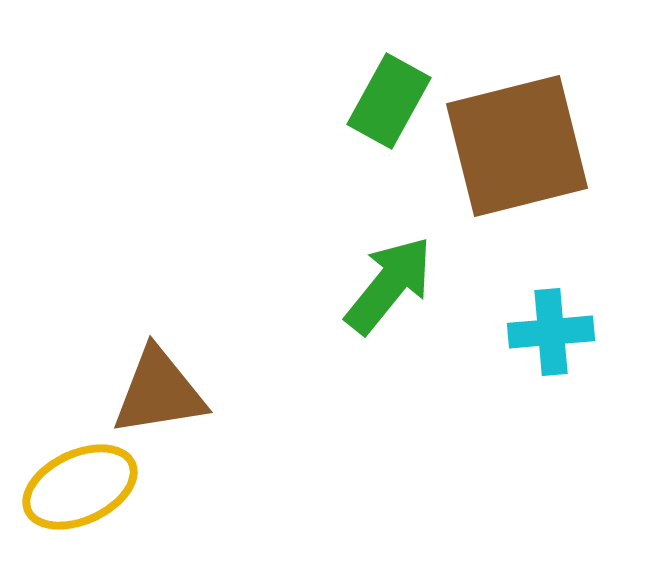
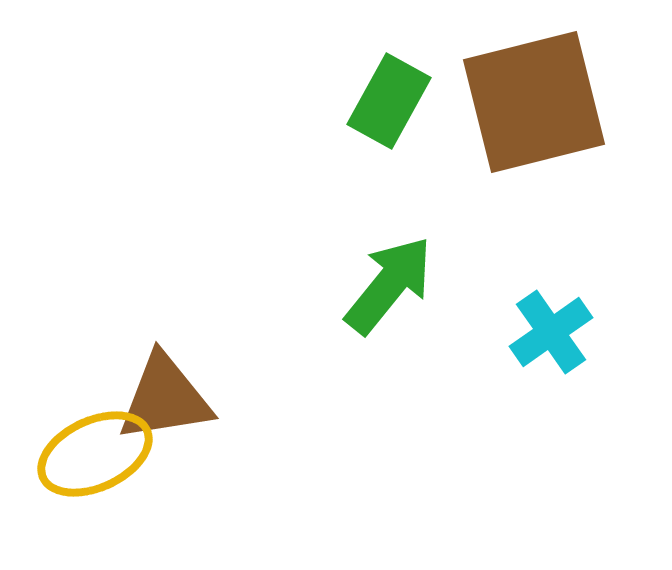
brown square: moved 17 px right, 44 px up
cyan cross: rotated 30 degrees counterclockwise
brown triangle: moved 6 px right, 6 px down
yellow ellipse: moved 15 px right, 33 px up
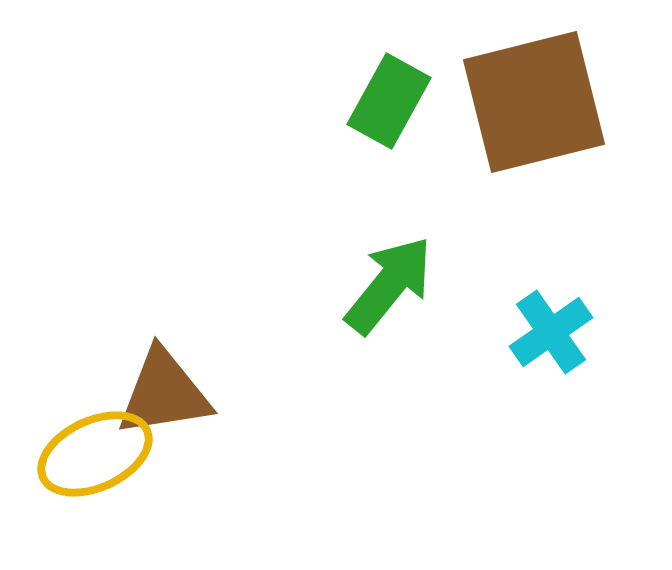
brown triangle: moved 1 px left, 5 px up
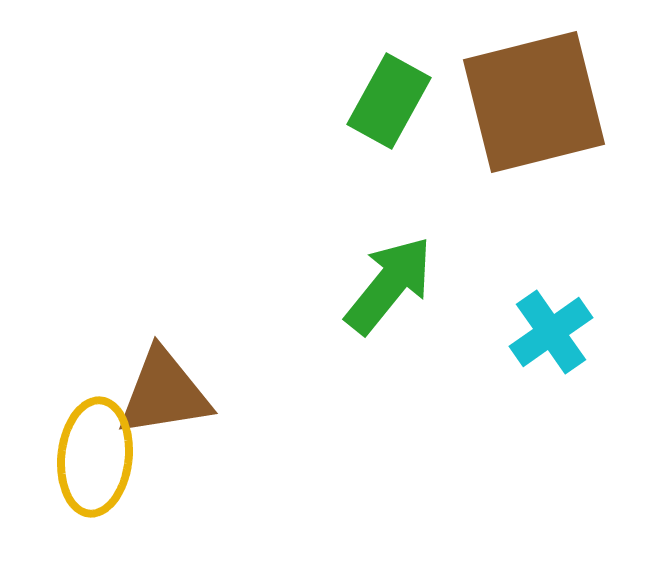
yellow ellipse: moved 3 px down; rotated 59 degrees counterclockwise
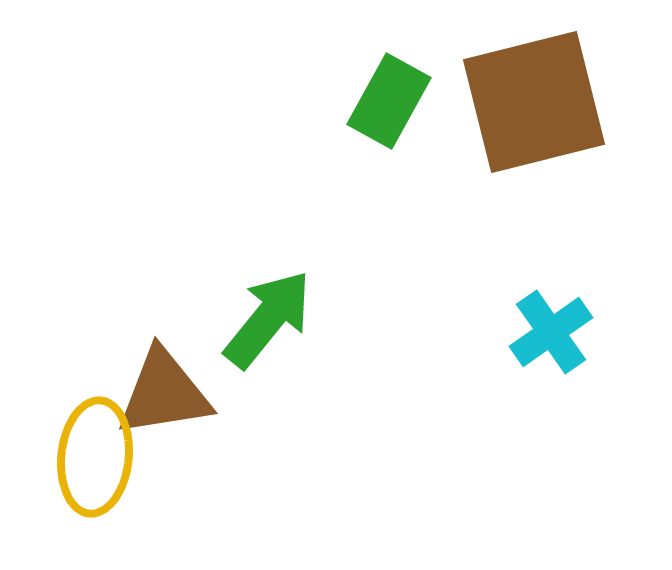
green arrow: moved 121 px left, 34 px down
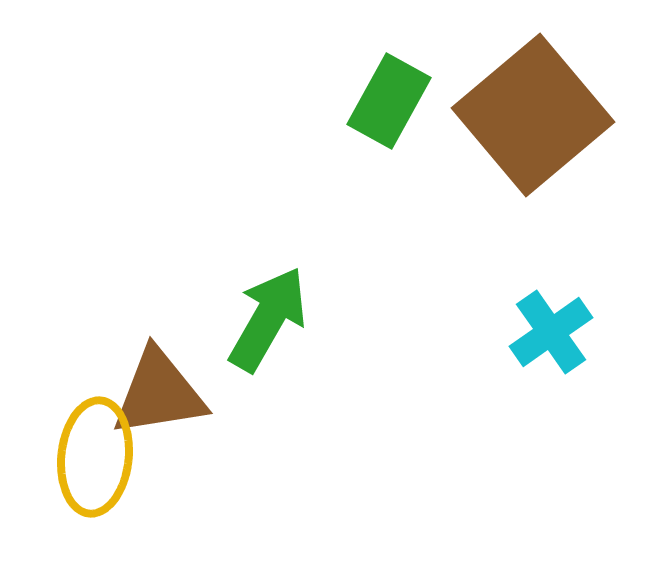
brown square: moved 1 px left, 13 px down; rotated 26 degrees counterclockwise
green arrow: rotated 9 degrees counterclockwise
brown triangle: moved 5 px left
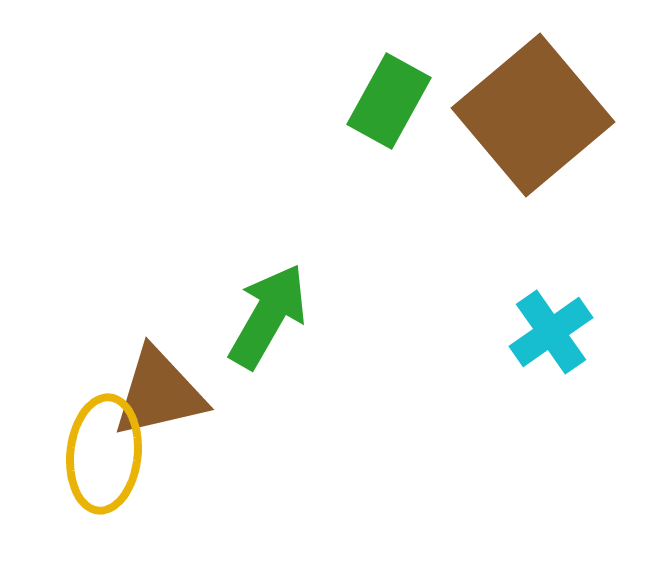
green arrow: moved 3 px up
brown triangle: rotated 4 degrees counterclockwise
yellow ellipse: moved 9 px right, 3 px up
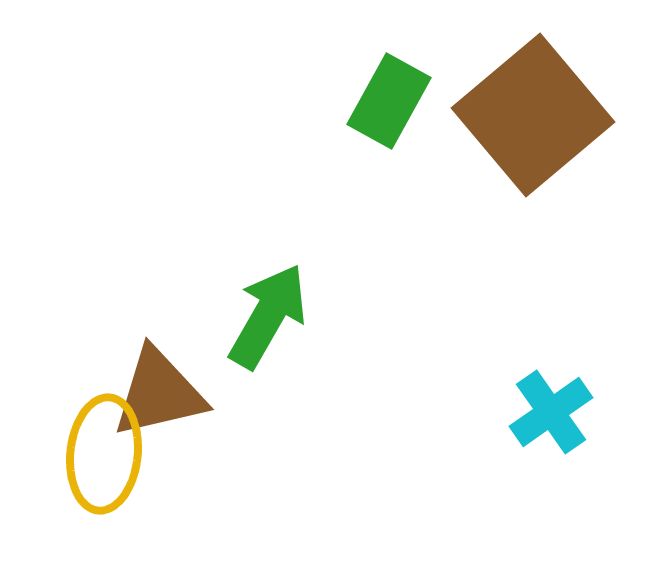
cyan cross: moved 80 px down
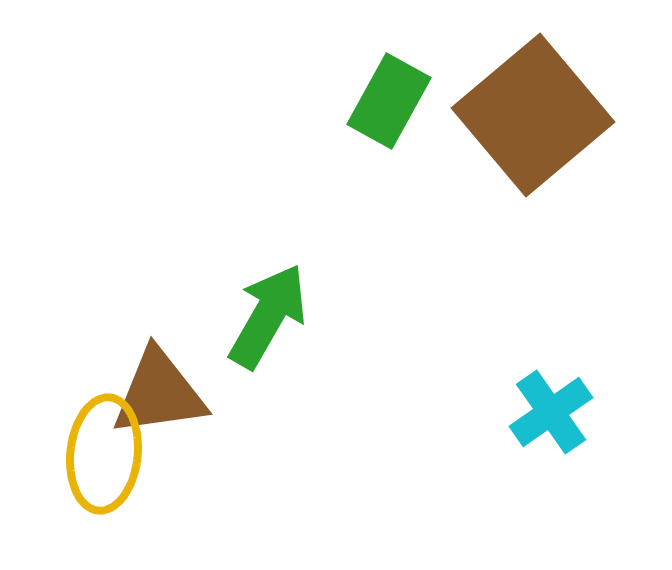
brown triangle: rotated 5 degrees clockwise
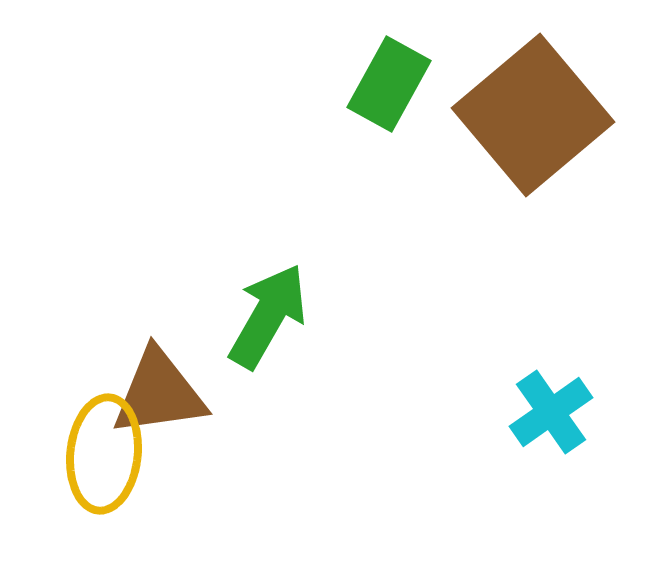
green rectangle: moved 17 px up
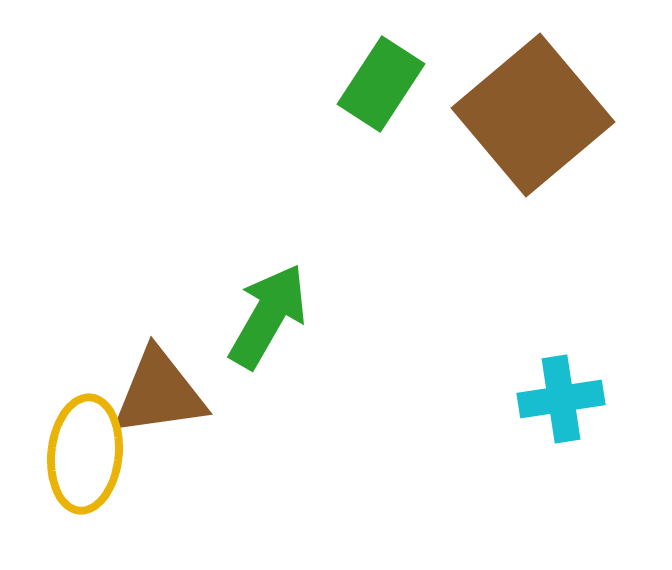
green rectangle: moved 8 px left; rotated 4 degrees clockwise
cyan cross: moved 10 px right, 13 px up; rotated 26 degrees clockwise
yellow ellipse: moved 19 px left
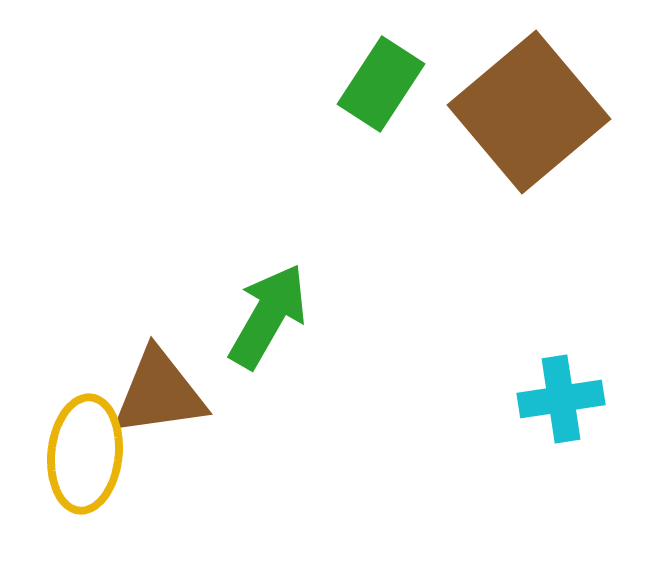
brown square: moved 4 px left, 3 px up
